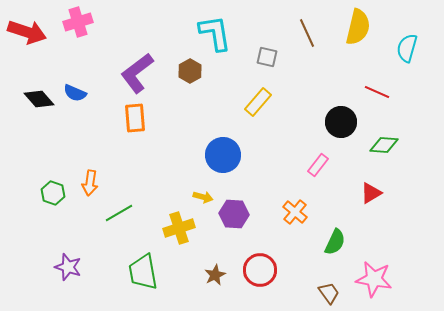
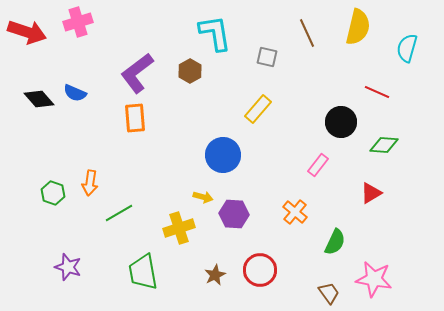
yellow rectangle: moved 7 px down
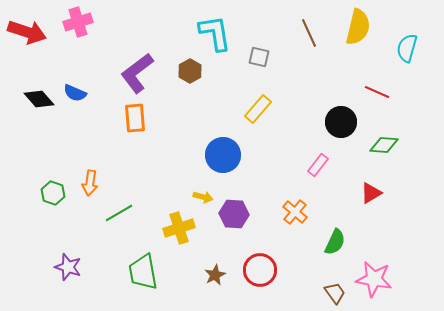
brown line: moved 2 px right
gray square: moved 8 px left
brown trapezoid: moved 6 px right
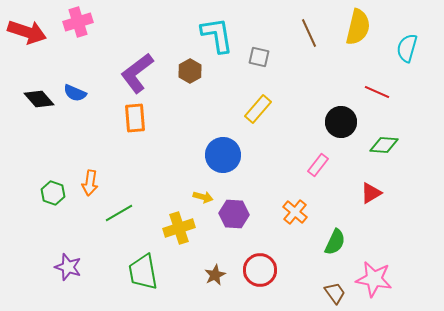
cyan L-shape: moved 2 px right, 2 px down
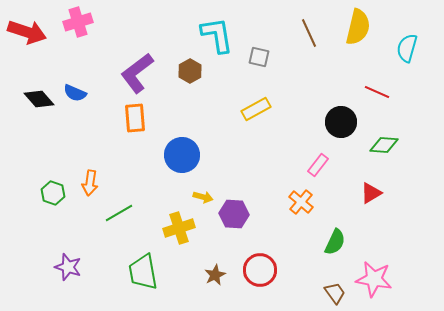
yellow rectangle: moved 2 px left; rotated 20 degrees clockwise
blue circle: moved 41 px left
orange cross: moved 6 px right, 10 px up
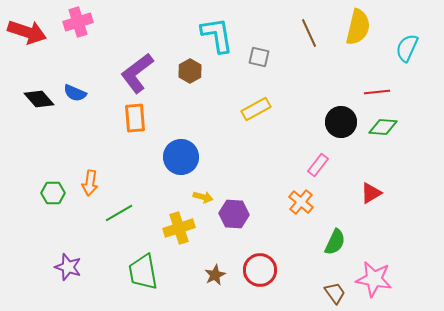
cyan semicircle: rotated 8 degrees clockwise
red line: rotated 30 degrees counterclockwise
green diamond: moved 1 px left, 18 px up
blue circle: moved 1 px left, 2 px down
green hexagon: rotated 20 degrees counterclockwise
